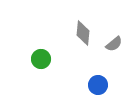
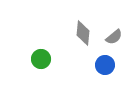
gray semicircle: moved 7 px up
blue circle: moved 7 px right, 20 px up
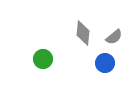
green circle: moved 2 px right
blue circle: moved 2 px up
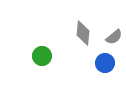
green circle: moved 1 px left, 3 px up
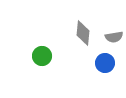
gray semicircle: rotated 30 degrees clockwise
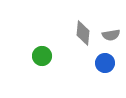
gray semicircle: moved 3 px left, 2 px up
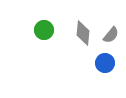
gray semicircle: rotated 42 degrees counterclockwise
green circle: moved 2 px right, 26 px up
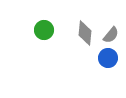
gray diamond: moved 2 px right
blue circle: moved 3 px right, 5 px up
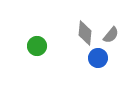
green circle: moved 7 px left, 16 px down
blue circle: moved 10 px left
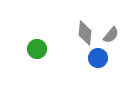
green circle: moved 3 px down
